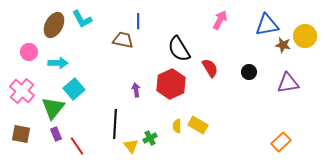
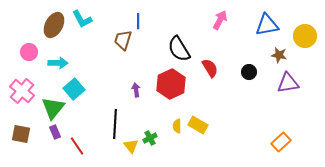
brown trapezoid: rotated 85 degrees counterclockwise
brown star: moved 4 px left, 10 px down
purple rectangle: moved 1 px left, 2 px up
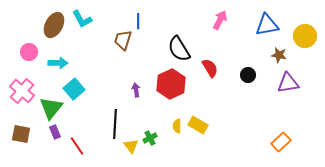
black circle: moved 1 px left, 3 px down
green triangle: moved 2 px left
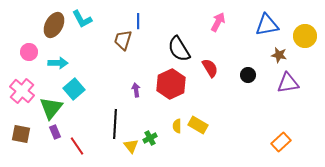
pink arrow: moved 2 px left, 2 px down
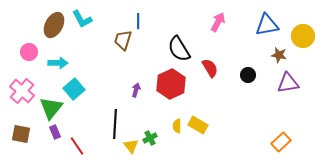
yellow circle: moved 2 px left
purple arrow: rotated 24 degrees clockwise
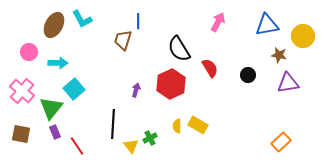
black line: moved 2 px left
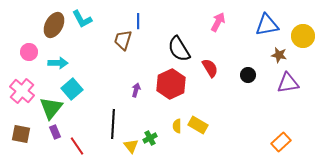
cyan square: moved 2 px left
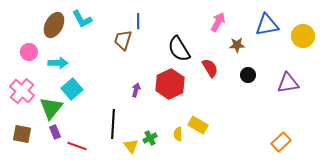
brown star: moved 42 px left, 10 px up; rotated 14 degrees counterclockwise
red hexagon: moved 1 px left
yellow semicircle: moved 1 px right, 8 px down
brown square: moved 1 px right
red line: rotated 36 degrees counterclockwise
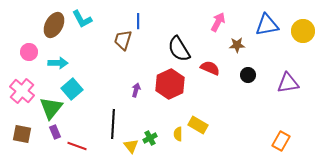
yellow circle: moved 5 px up
red semicircle: rotated 36 degrees counterclockwise
orange rectangle: moved 1 px up; rotated 18 degrees counterclockwise
